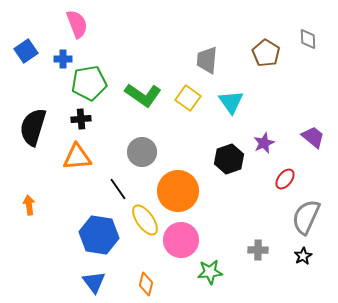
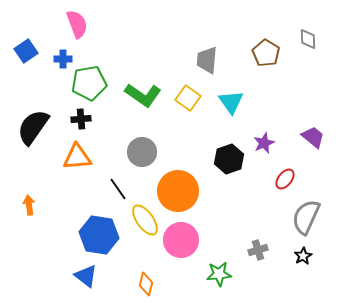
black semicircle: rotated 18 degrees clockwise
gray cross: rotated 18 degrees counterclockwise
green star: moved 9 px right, 2 px down
blue triangle: moved 8 px left, 6 px up; rotated 15 degrees counterclockwise
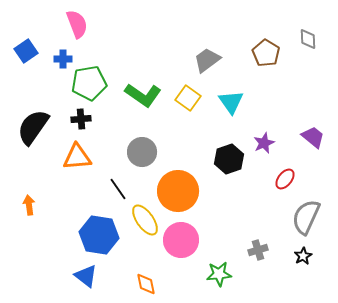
gray trapezoid: rotated 48 degrees clockwise
orange diamond: rotated 25 degrees counterclockwise
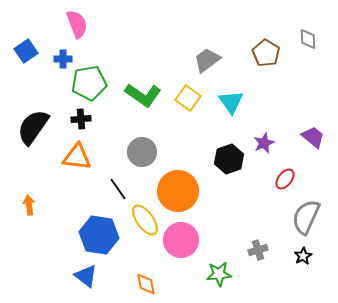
orange triangle: rotated 12 degrees clockwise
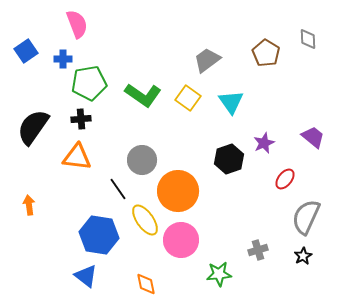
gray circle: moved 8 px down
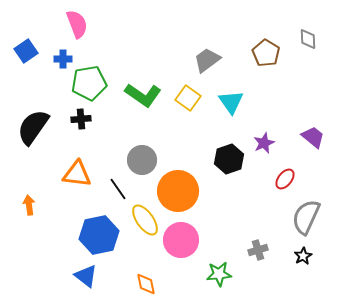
orange triangle: moved 17 px down
blue hexagon: rotated 21 degrees counterclockwise
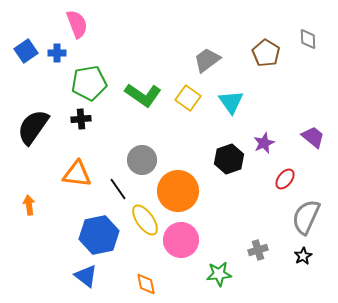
blue cross: moved 6 px left, 6 px up
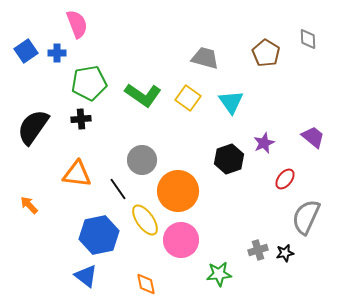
gray trapezoid: moved 2 px left, 2 px up; rotated 52 degrees clockwise
orange arrow: rotated 36 degrees counterclockwise
black star: moved 18 px left, 3 px up; rotated 18 degrees clockwise
